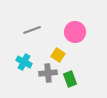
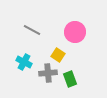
gray line: rotated 48 degrees clockwise
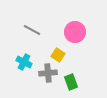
green rectangle: moved 1 px right, 3 px down
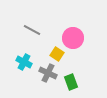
pink circle: moved 2 px left, 6 px down
yellow square: moved 1 px left, 1 px up
gray cross: rotated 30 degrees clockwise
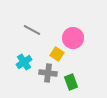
cyan cross: rotated 28 degrees clockwise
gray cross: rotated 18 degrees counterclockwise
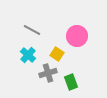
pink circle: moved 4 px right, 2 px up
cyan cross: moved 4 px right, 7 px up; rotated 14 degrees counterclockwise
gray cross: rotated 24 degrees counterclockwise
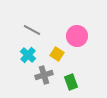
gray cross: moved 4 px left, 2 px down
